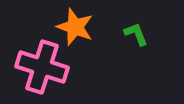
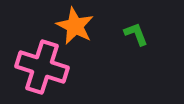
orange star: moved 1 px up; rotated 6 degrees clockwise
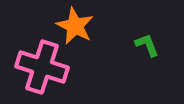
green L-shape: moved 11 px right, 11 px down
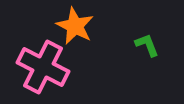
pink cross: moved 1 px right; rotated 9 degrees clockwise
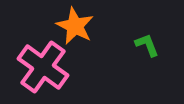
pink cross: rotated 9 degrees clockwise
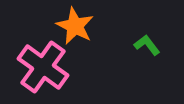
green L-shape: rotated 16 degrees counterclockwise
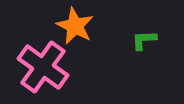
green L-shape: moved 3 px left, 5 px up; rotated 56 degrees counterclockwise
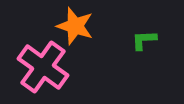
orange star: rotated 9 degrees counterclockwise
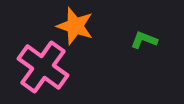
green L-shape: rotated 24 degrees clockwise
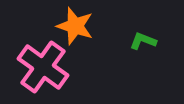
green L-shape: moved 1 px left, 1 px down
